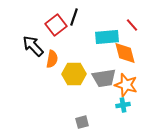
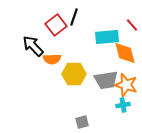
orange semicircle: rotated 78 degrees clockwise
gray trapezoid: moved 2 px right, 2 px down
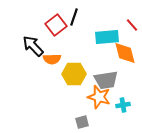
orange star: moved 27 px left, 12 px down
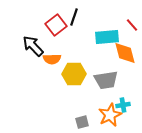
orange star: moved 11 px right, 18 px down; rotated 30 degrees clockwise
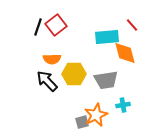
black line: moved 36 px left, 10 px down
black arrow: moved 14 px right, 35 px down
orange star: moved 14 px left
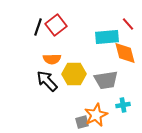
red line: moved 4 px left, 1 px up
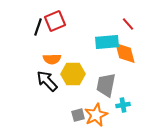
red square: moved 1 px left, 4 px up; rotated 15 degrees clockwise
cyan rectangle: moved 5 px down
yellow hexagon: moved 1 px left
gray trapezoid: moved 5 px down; rotated 110 degrees clockwise
gray square: moved 4 px left, 7 px up
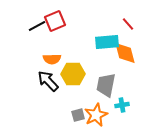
black line: moved 1 px left, 1 px up; rotated 42 degrees clockwise
black arrow: moved 1 px right
cyan cross: moved 1 px left
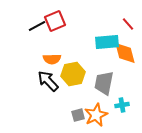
yellow hexagon: rotated 10 degrees counterclockwise
gray trapezoid: moved 2 px left, 2 px up
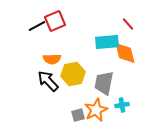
orange star: moved 5 px up
